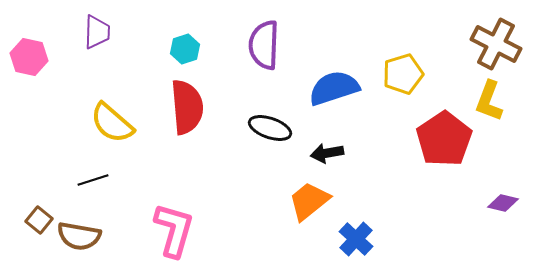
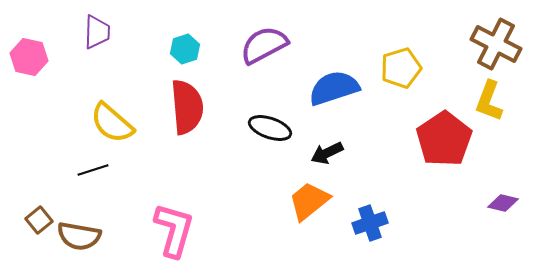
purple semicircle: rotated 60 degrees clockwise
yellow pentagon: moved 2 px left, 6 px up
black arrow: rotated 16 degrees counterclockwise
black line: moved 10 px up
brown square: rotated 12 degrees clockwise
blue cross: moved 14 px right, 16 px up; rotated 28 degrees clockwise
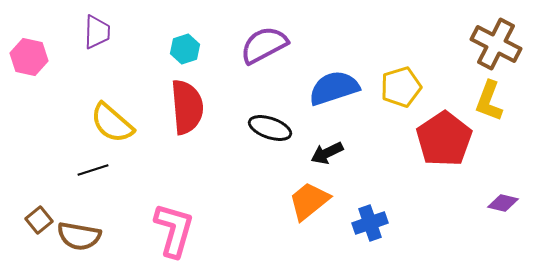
yellow pentagon: moved 19 px down
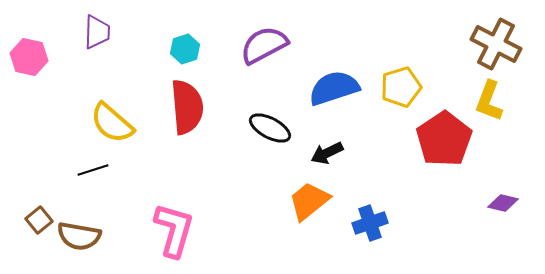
black ellipse: rotated 9 degrees clockwise
